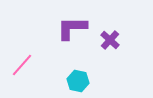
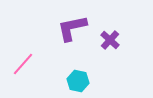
purple L-shape: rotated 12 degrees counterclockwise
pink line: moved 1 px right, 1 px up
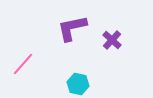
purple cross: moved 2 px right
cyan hexagon: moved 3 px down
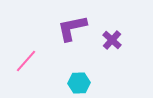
pink line: moved 3 px right, 3 px up
cyan hexagon: moved 1 px right, 1 px up; rotated 15 degrees counterclockwise
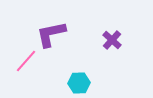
purple L-shape: moved 21 px left, 6 px down
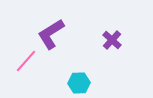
purple L-shape: rotated 20 degrees counterclockwise
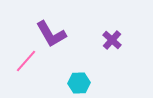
purple L-shape: rotated 88 degrees counterclockwise
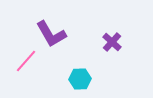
purple cross: moved 2 px down
cyan hexagon: moved 1 px right, 4 px up
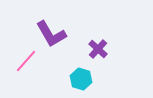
purple cross: moved 14 px left, 7 px down
cyan hexagon: moved 1 px right; rotated 20 degrees clockwise
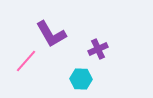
purple cross: rotated 24 degrees clockwise
cyan hexagon: rotated 15 degrees counterclockwise
